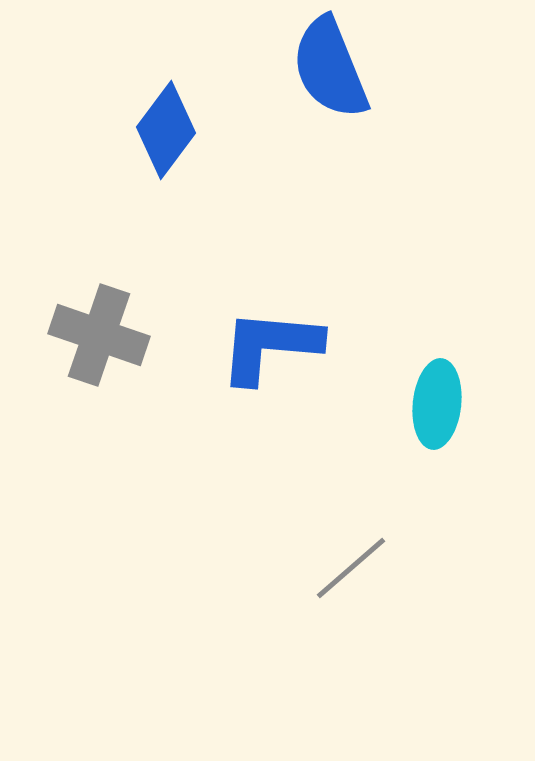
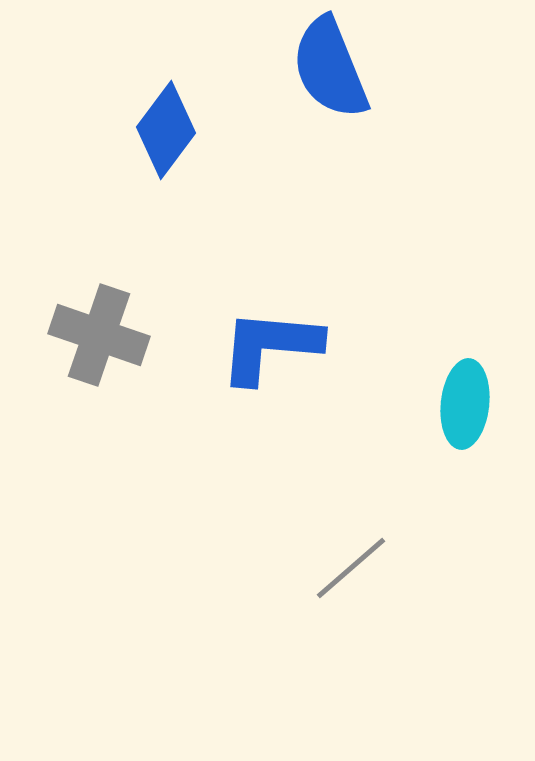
cyan ellipse: moved 28 px right
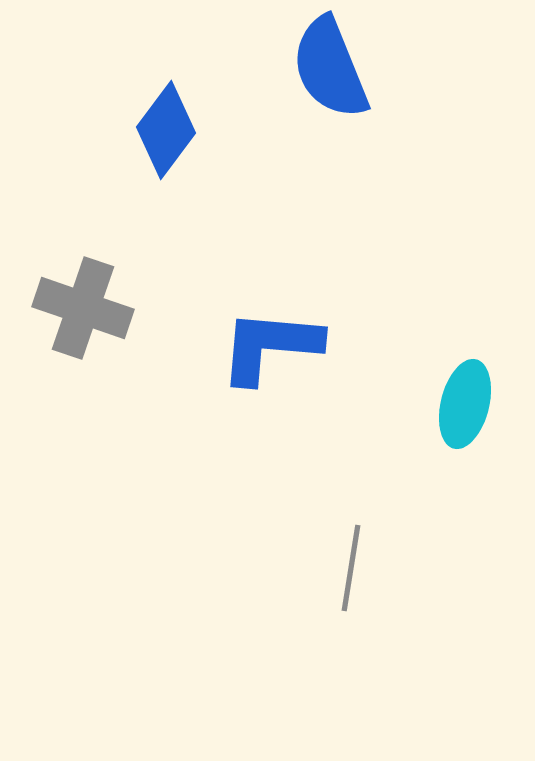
gray cross: moved 16 px left, 27 px up
cyan ellipse: rotated 8 degrees clockwise
gray line: rotated 40 degrees counterclockwise
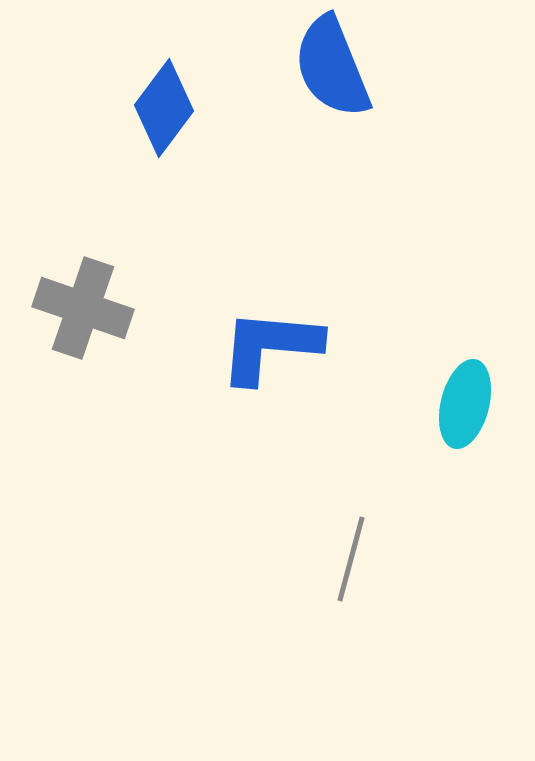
blue semicircle: moved 2 px right, 1 px up
blue diamond: moved 2 px left, 22 px up
gray line: moved 9 px up; rotated 6 degrees clockwise
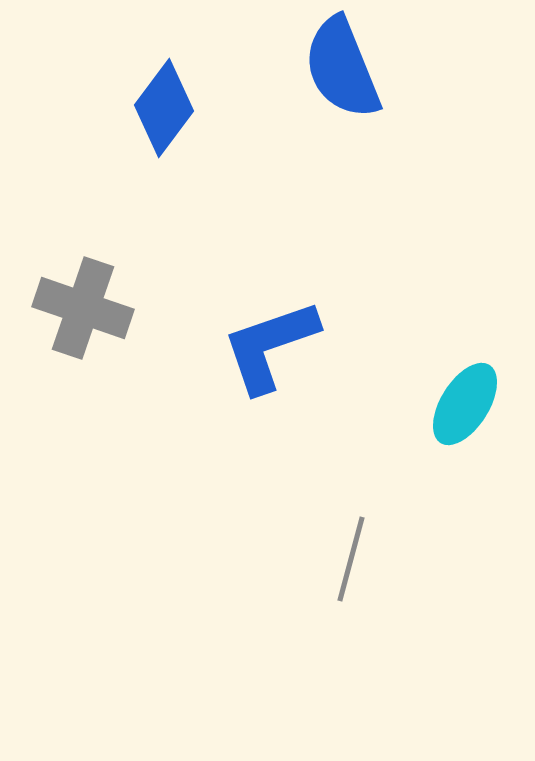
blue semicircle: moved 10 px right, 1 px down
blue L-shape: rotated 24 degrees counterclockwise
cyan ellipse: rotated 18 degrees clockwise
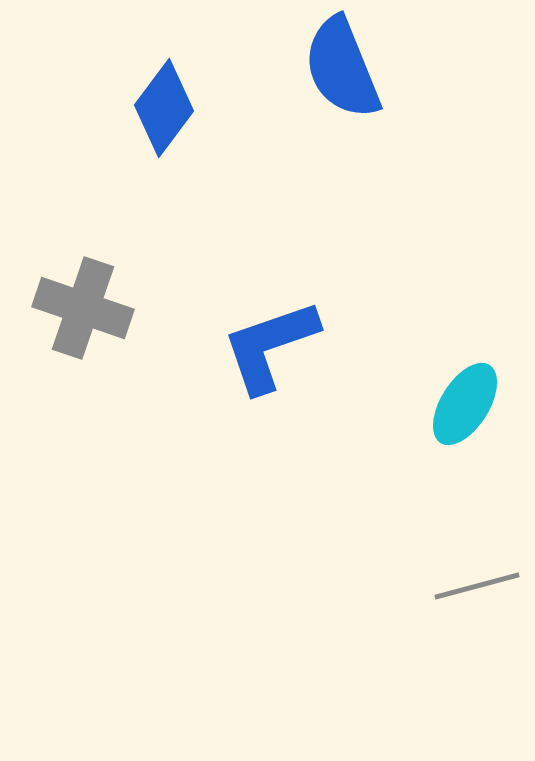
gray line: moved 126 px right, 27 px down; rotated 60 degrees clockwise
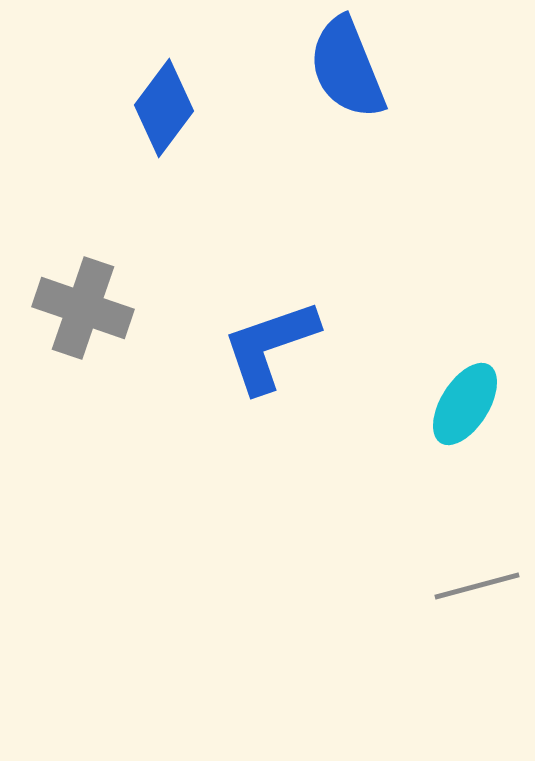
blue semicircle: moved 5 px right
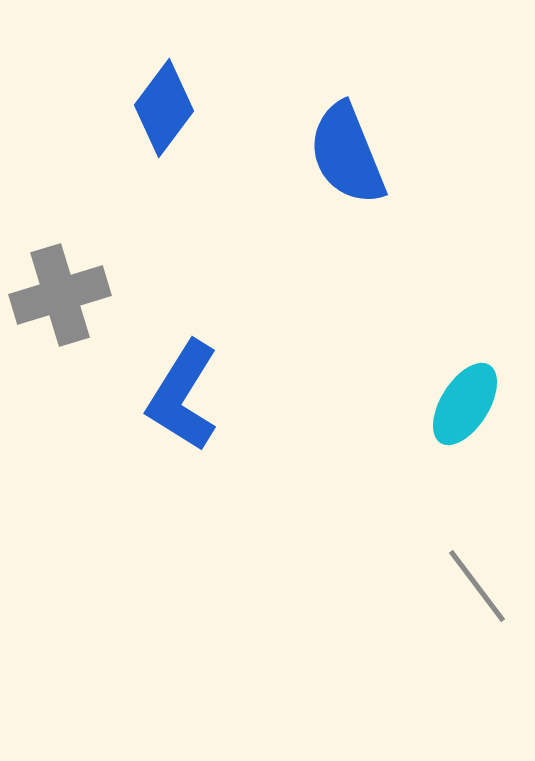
blue semicircle: moved 86 px down
gray cross: moved 23 px left, 13 px up; rotated 36 degrees counterclockwise
blue L-shape: moved 87 px left, 50 px down; rotated 39 degrees counterclockwise
gray line: rotated 68 degrees clockwise
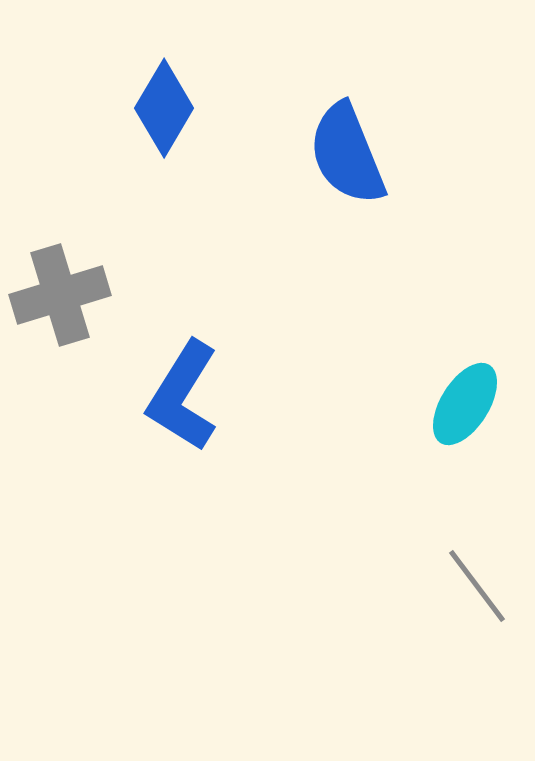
blue diamond: rotated 6 degrees counterclockwise
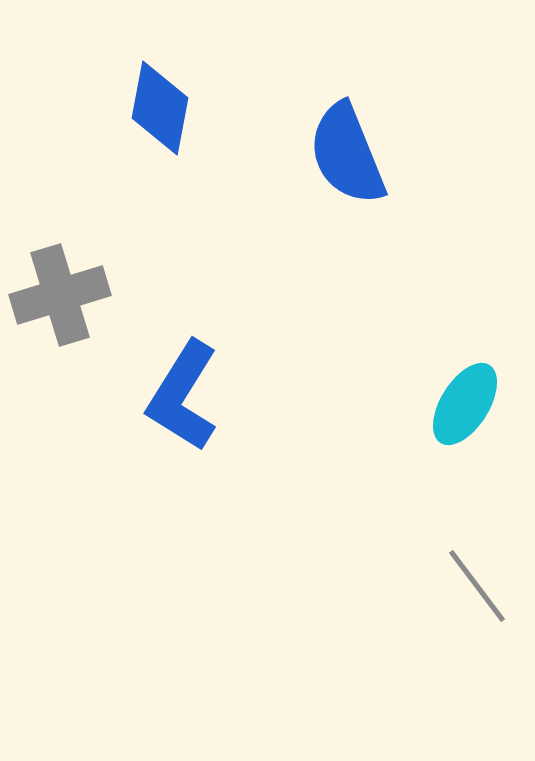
blue diamond: moved 4 px left; rotated 20 degrees counterclockwise
